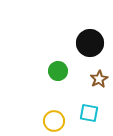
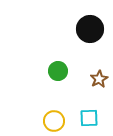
black circle: moved 14 px up
cyan square: moved 5 px down; rotated 12 degrees counterclockwise
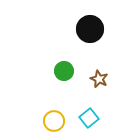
green circle: moved 6 px right
brown star: rotated 18 degrees counterclockwise
cyan square: rotated 36 degrees counterclockwise
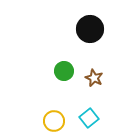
brown star: moved 5 px left, 1 px up
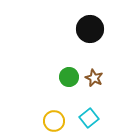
green circle: moved 5 px right, 6 px down
